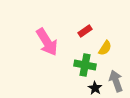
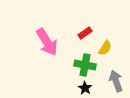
red rectangle: moved 2 px down
black star: moved 10 px left
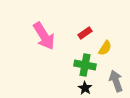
pink arrow: moved 3 px left, 6 px up
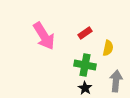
yellow semicircle: moved 3 px right; rotated 21 degrees counterclockwise
gray arrow: rotated 25 degrees clockwise
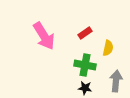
black star: rotated 24 degrees counterclockwise
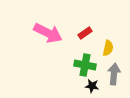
pink arrow: moved 4 px right, 3 px up; rotated 32 degrees counterclockwise
gray arrow: moved 2 px left, 7 px up
black star: moved 7 px right, 2 px up
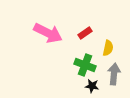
green cross: rotated 10 degrees clockwise
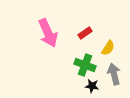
pink arrow: rotated 40 degrees clockwise
yellow semicircle: rotated 21 degrees clockwise
gray arrow: rotated 20 degrees counterclockwise
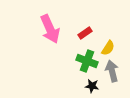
pink arrow: moved 2 px right, 4 px up
green cross: moved 2 px right, 4 px up
gray arrow: moved 2 px left, 3 px up
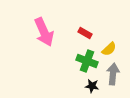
pink arrow: moved 6 px left, 3 px down
red rectangle: rotated 64 degrees clockwise
yellow semicircle: moved 1 px right, 1 px down; rotated 14 degrees clockwise
gray arrow: moved 1 px right, 3 px down; rotated 20 degrees clockwise
